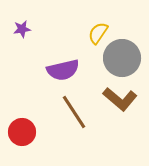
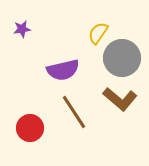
red circle: moved 8 px right, 4 px up
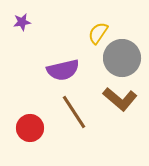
purple star: moved 7 px up
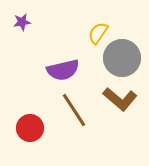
brown line: moved 2 px up
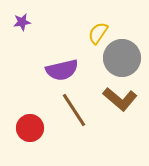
purple semicircle: moved 1 px left
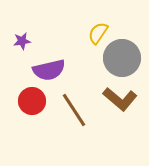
purple star: moved 19 px down
purple semicircle: moved 13 px left
red circle: moved 2 px right, 27 px up
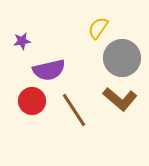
yellow semicircle: moved 5 px up
